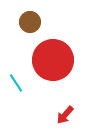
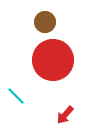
brown circle: moved 15 px right
cyan line: moved 13 px down; rotated 12 degrees counterclockwise
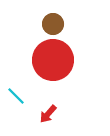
brown circle: moved 8 px right, 2 px down
red arrow: moved 17 px left, 1 px up
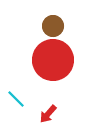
brown circle: moved 2 px down
cyan line: moved 3 px down
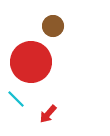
red circle: moved 22 px left, 2 px down
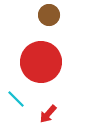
brown circle: moved 4 px left, 11 px up
red circle: moved 10 px right
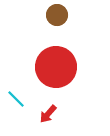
brown circle: moved 8 px right
red circle: moved 15 px right, 5 px down
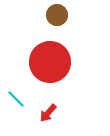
red circle: moved 6 px left, 5 px up
red arrow: moved 1 px up
